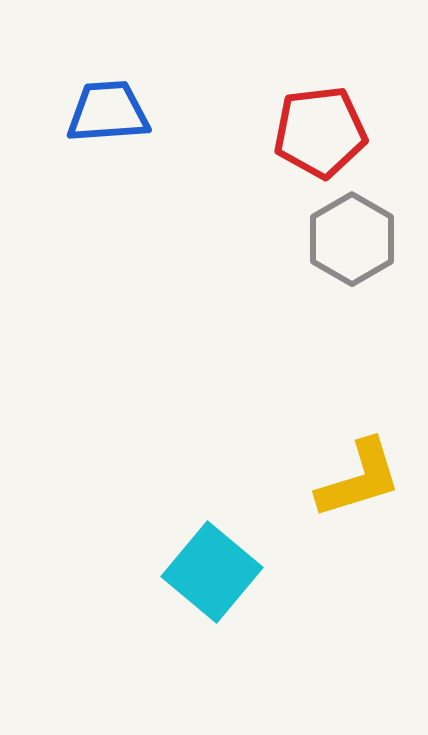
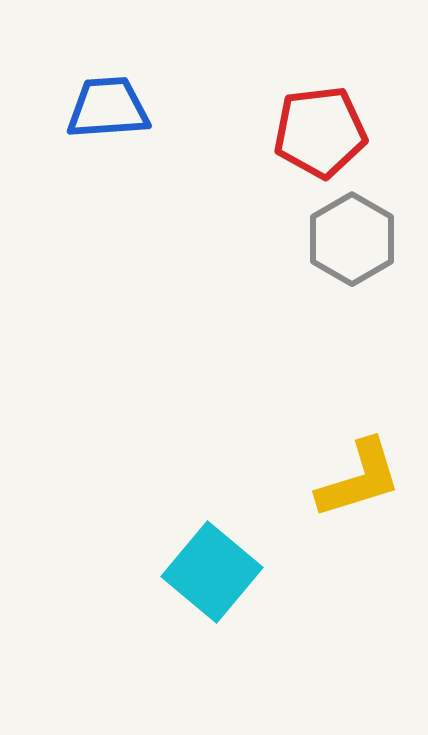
blue trapezoid: moved 4 px up
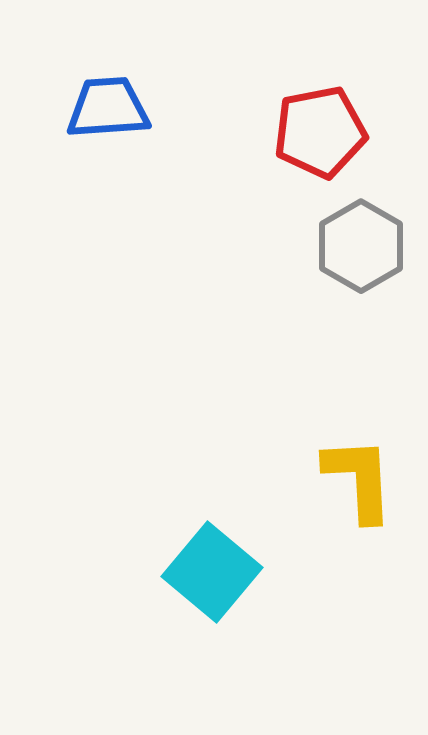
red pentagon: rotated 4 degrees counterclockwise
gray hexagon: moved 9 px right, 7 px down
yellow L-shape: rotated 76 degrees counterclockwise
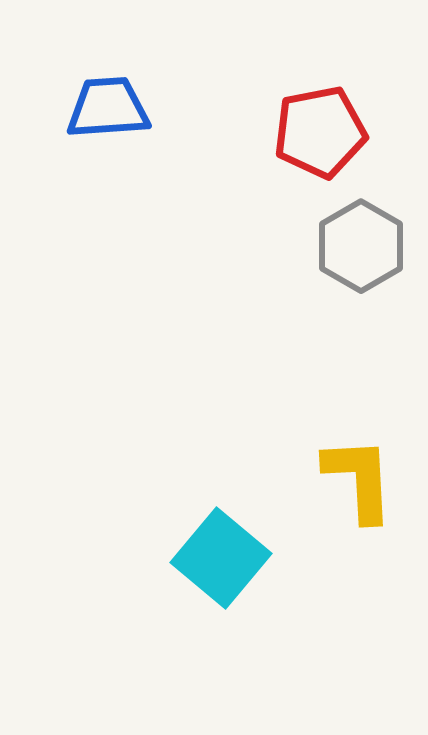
cyan square: moved 9 px right, 14 px up
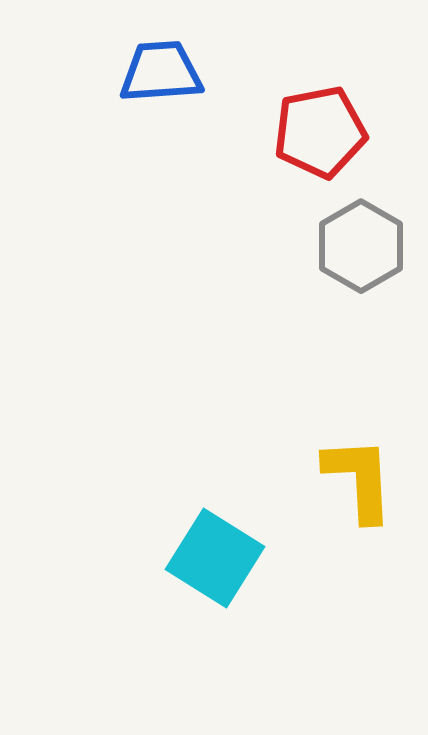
blue trapezoid: moved 53 px right, 36 px up
cyan square: moved 6 px left; rotated 8 degrees counterclockwise
